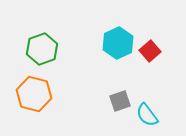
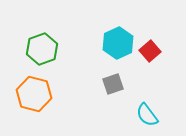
gray square: moved 7 px left, 17 px up
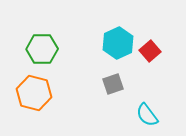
green hexagon: rotated 20 degrees clockwise
orange hexagon: moved 1 px up
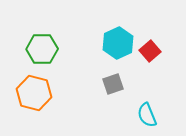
cyan semicircle: rotated 15 degrees clockwise
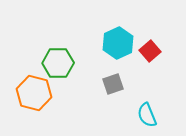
green hexagon: moved 16 px right, 14 px down
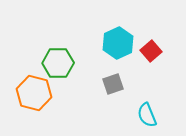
red square: moved 1 px right
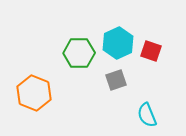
red square: rotated 30 degrees counterclockwise
green hexagon: moved 21 px right, 10 px up
gray square: moved 3 px right, 4 px up
orange hexagon: rotated 8 degrees clockwise
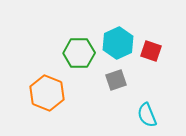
orange hexagon: moved 13 px right
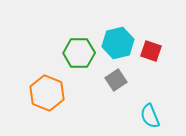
cyan hexagon: rotated 12 degrees clockwise
gray square: rotated 15 degrees counterclockwise
cyan semicircle: moved 3 px right, 1 px down
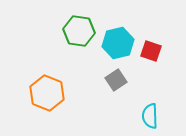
green hexagon: moved 22 px up; rotated 8 degrees clockwise
cyan semicircle: rotated 20 degrees clockwise
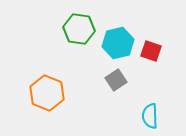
green hexagon: moved 2 px up
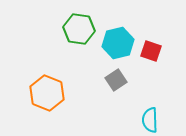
cyan semicircle: moved 4 px down
